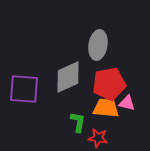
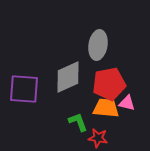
green L-shape: rotated 30 degrees counterclockwise
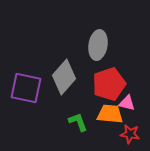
gray diamond: moved 4 px left; rotated 24 degrees counterclockwise
red pentagon: rotated 8 degrees counterclockwise
purple square: moved 2 px right, 1 px up; rotated 8 degrees clockwise
orange trapezoid: moved 4 px right, 6 px down
red star: moved 32 px right, 4 px up
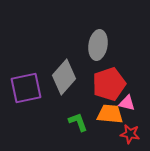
purple square: rotated 24 degrees counterclockwise
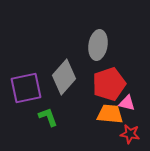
green L-shape: moved 30 px left, 5 px up
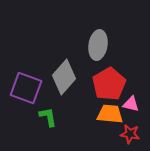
red pentagon: rotated 12 degrees counterclockwise
purple square: rotated 32 degrees clockwise
pink triangle: moved 4 px right, 1 px down
green L-shape: rotated 10 degrees clockwise
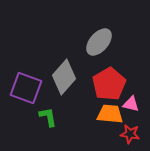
gray ellipse: moved 1 px right, 3 px up; rotated 32 degrees clockwise
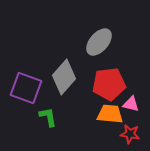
red pentagon: rotated 24 degrees clockwise
